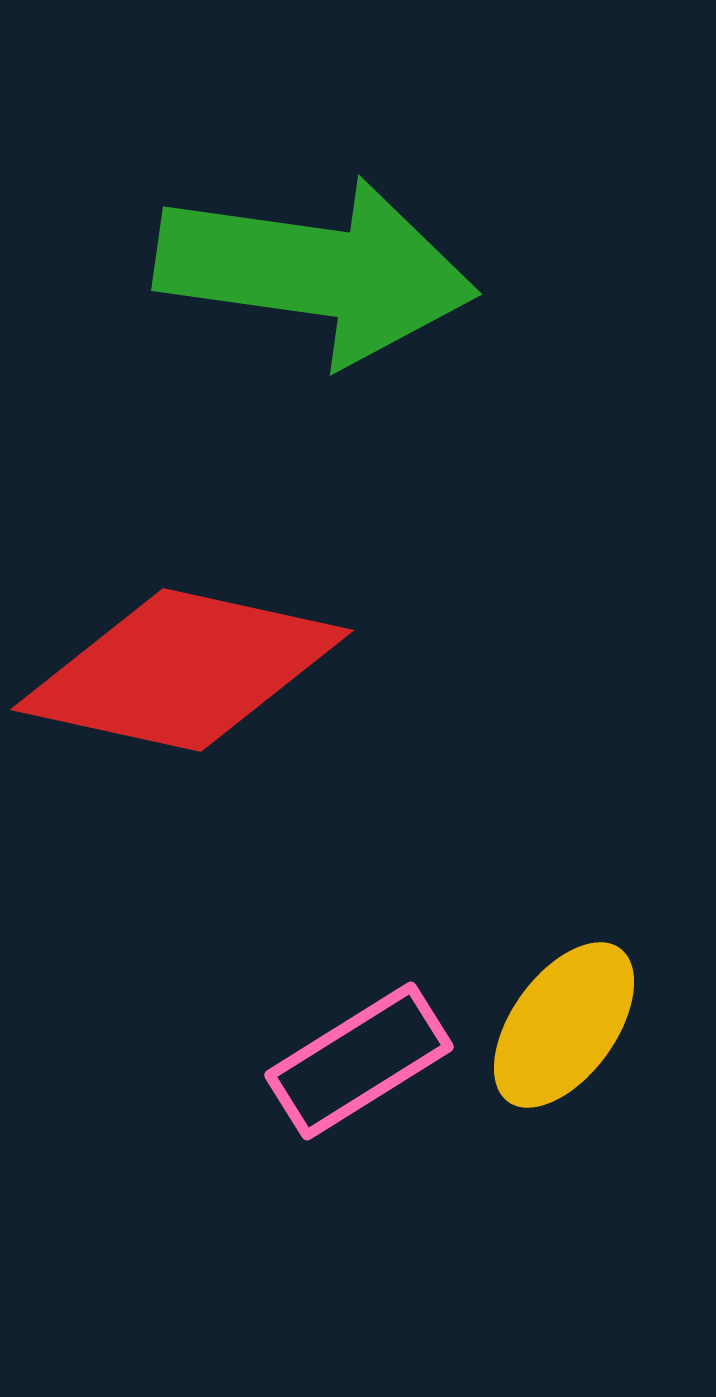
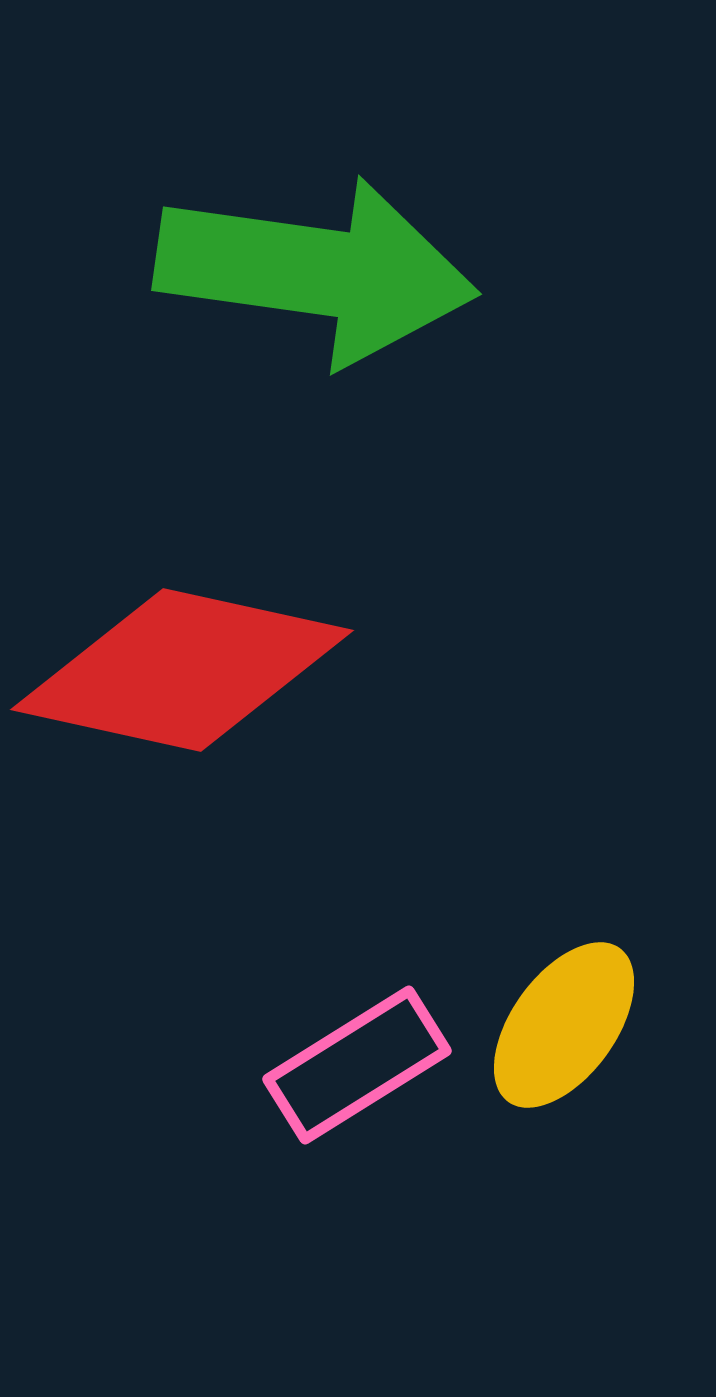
pink rectangle: moved 2 px left, 4 px down
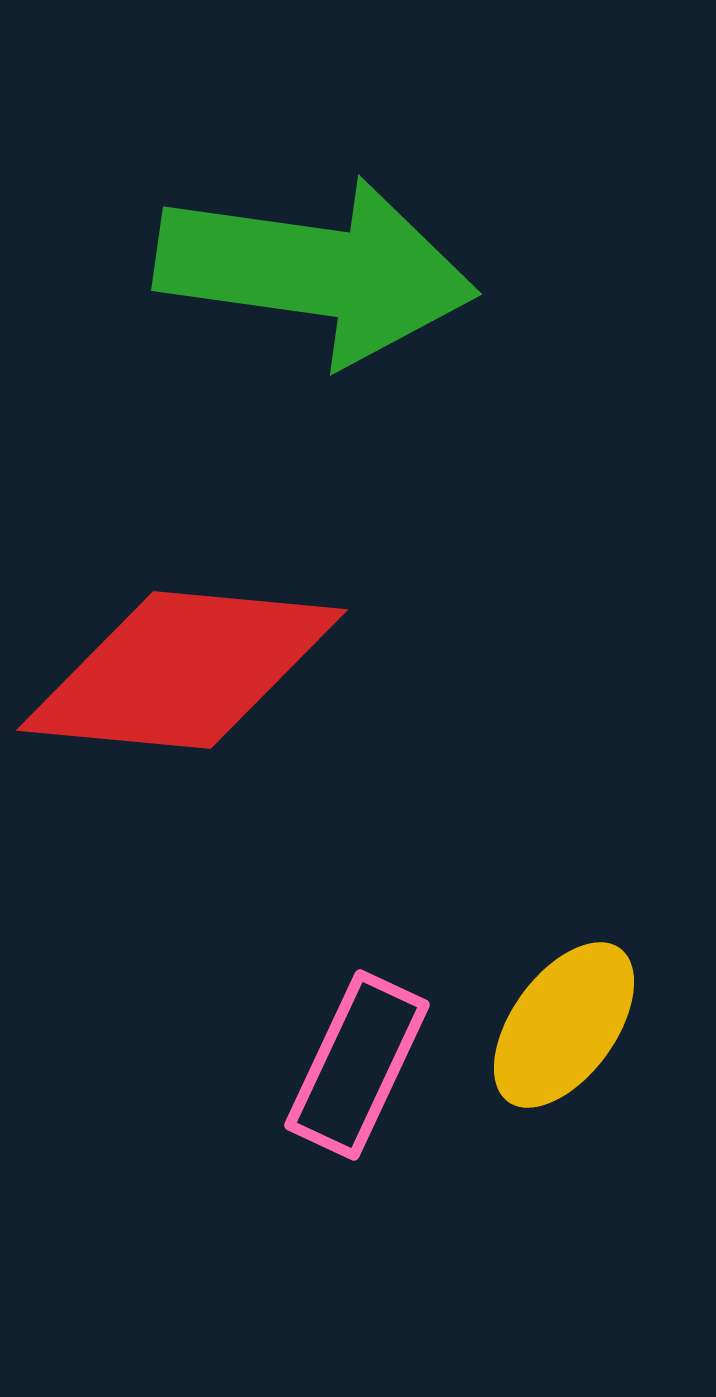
red diamond: rotated 7 degrees counterclockwise
pink rectangle: rotated 33 degrees counterclockwise
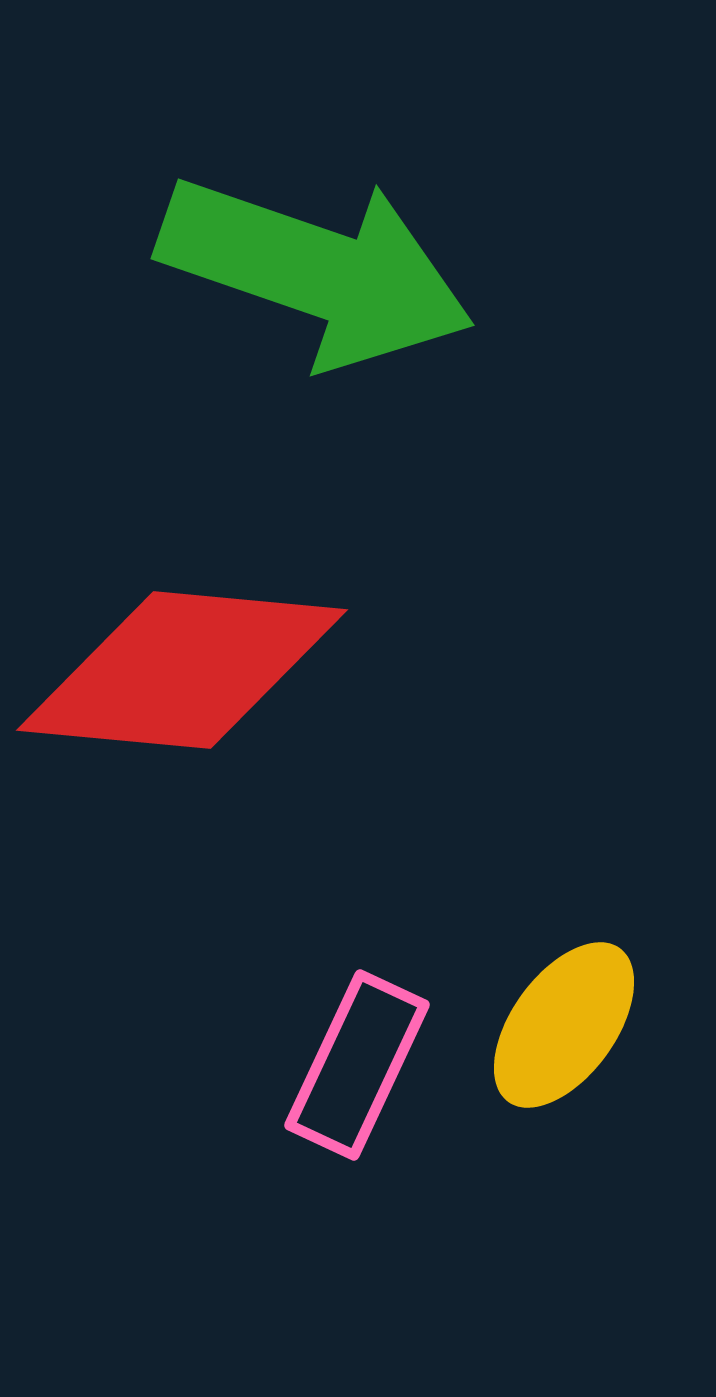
green arrow: rotated 11 degrees clockwise
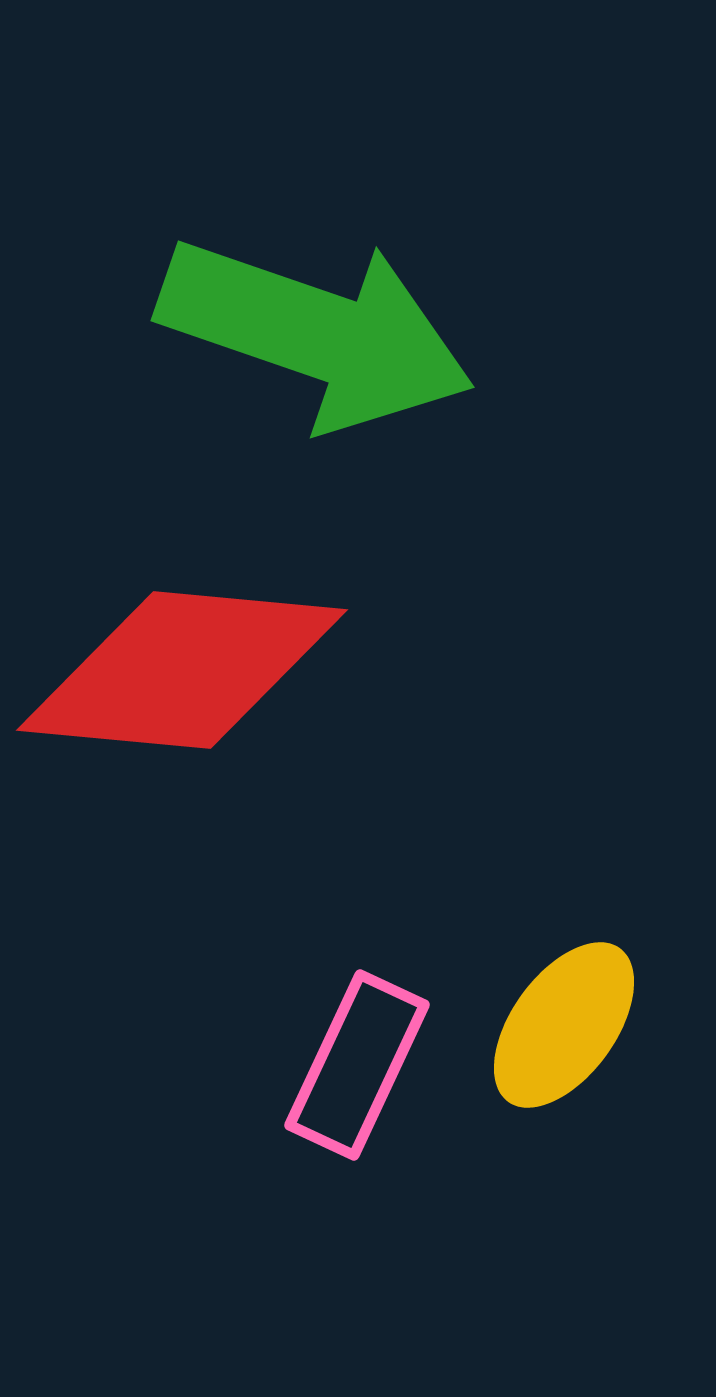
green arrow: moved 62 px down
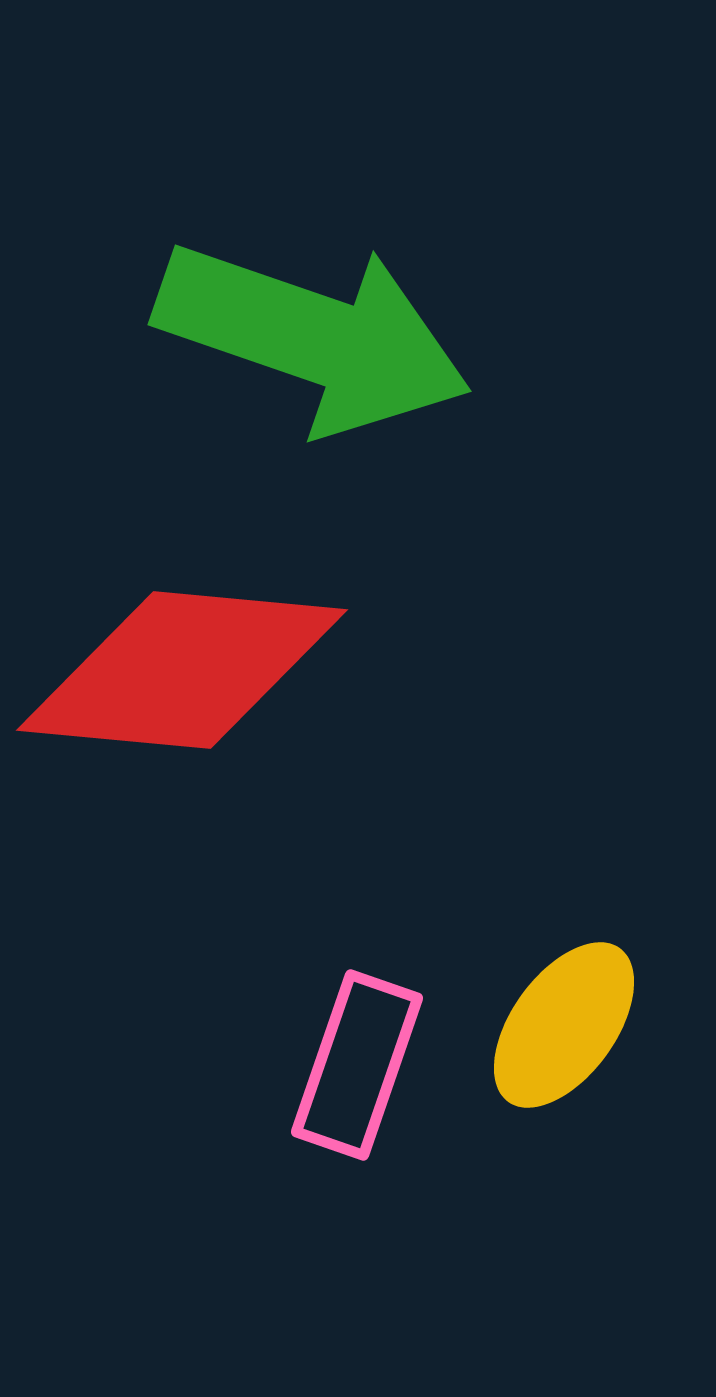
green arrow: moved 3 px left, 4 px down
pink rectangle: rotated 6 degrees counterclockwise
